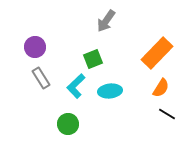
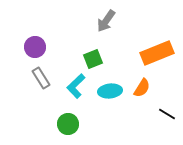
orange rectangle: rotated 24 degrees clockwise
orange semicircle: moved 19 px left
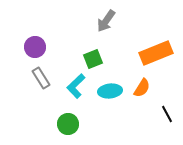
orange rectangle: moved 1 px left
black line: rotated 30 degrees clockwise
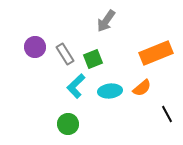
gray rectangle: moved 24 px right, 24 px up
orange semicircle: rotated 18 degrees clockwise
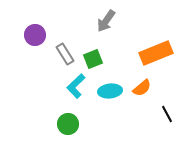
purple circle: moved 12 px up
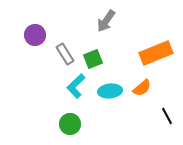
black line: moved 2 px down
green circle: moved 2 px right
